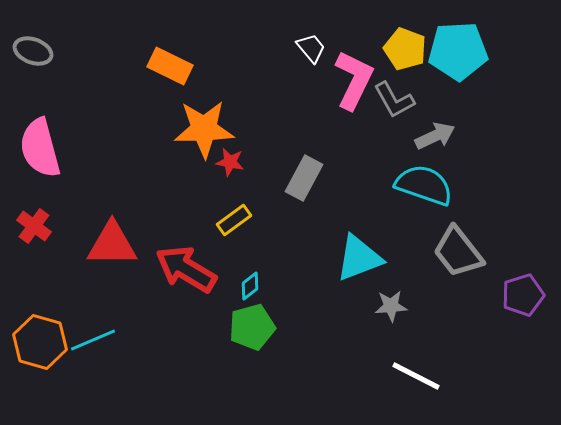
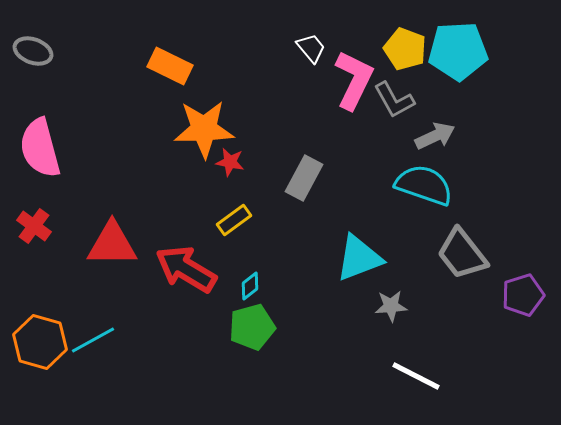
gray trapezoid: moved 4 px right, 2 px down
cyan line: rotated 6 degrees counterclockwise
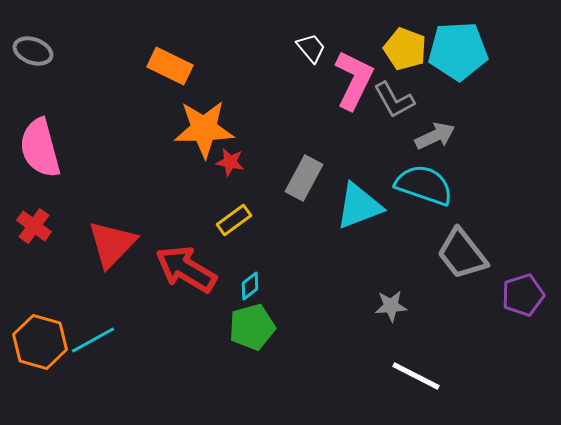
red triangle: rotated 46 degrees counterclockwise
cyan triangle: moved 52 px up
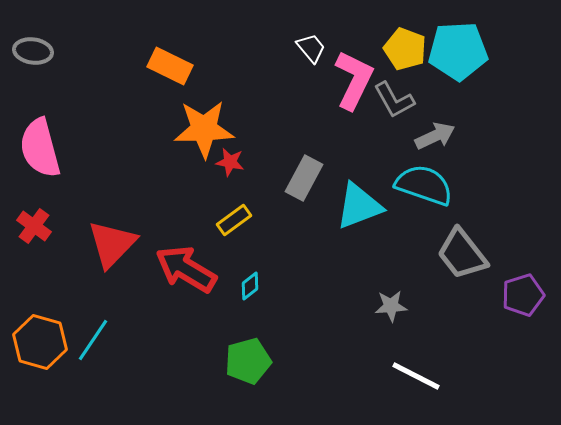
gray ellipse: rotated 12 degrees counterclockwise
green pentagon: moved 4 px left, 34 px down
cyan line: rotated 27 degrees counterclockwise
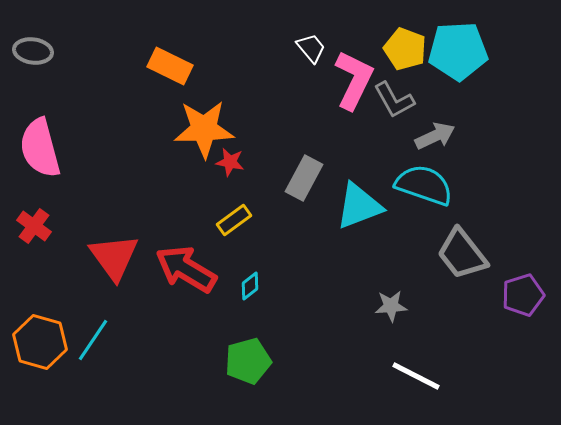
red triangle: moved 2 px right, 13 px down; rotated 20 degrees counterclockwise
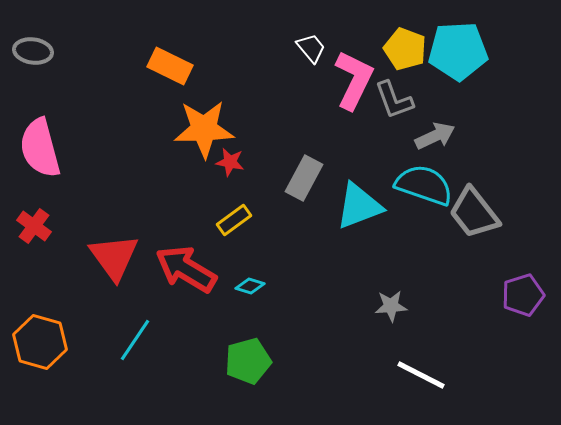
gray L-shape: rotated 9 degrees clockwise
gray trapezoid: moved 12 px right, 41 px up
cyan diamond: rotated 56 degrees clockwise
cyan line: moved 42 px right
white line: moved 5 px right, 1 px up
